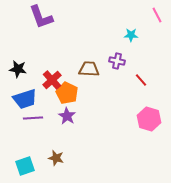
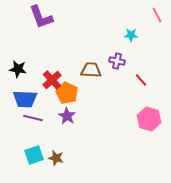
brown trapezoid: moved 2 px right, 1 px down
blue trapezoid: rotated 20 degrees clockwise
purple line: rotated 18 degrees clockwise
cyan square: moved 9 px right, 11 px up
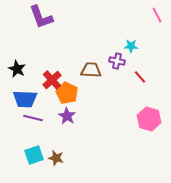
cyan star: moved 11 px down
black star: moved 1 px left; rotated 18 degrees clockwise
red line: moved 1 px left, 3 px up
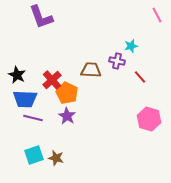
cyan star: rotated 16 degrees counterclockwise
black star: moved 6 px down
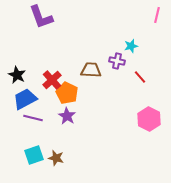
pink line: rotated 42 degrees clockwise
blue trapezoid: rotated 150 degrees clockwise
pink hexagon: rotated 10 degrees clockwise
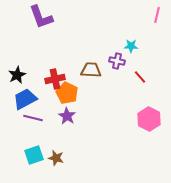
cyan star: rotated 16 degrees clockwise
black star: rotated 18 degrees clockwise
red cross: moved 3 px right, 1 px up; rotated 30 degrees clockwise
